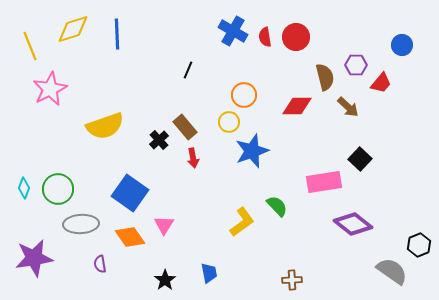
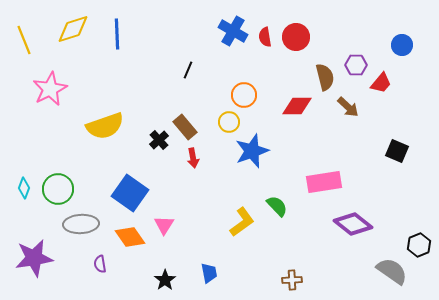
yellow line: moved 6 px left, 6 px up
black square: moved 37 px right, 8 px up; rotated 20 degrees counterclockwise
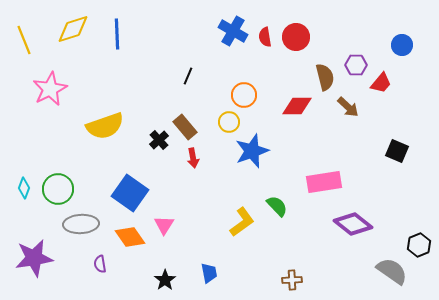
black line: moved 6 px down
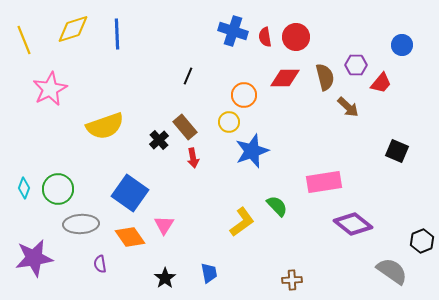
blue cross: rotated 12 degrees counterclockwise
red diamond: moved 12 px left, 28 px up
black hexagon: moved 3 px right, 4 px up
black star: moved 2 px up
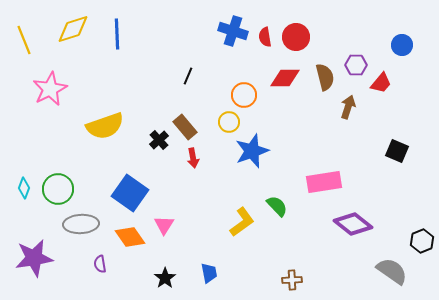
brown arrow: rotated 115 degrees counterclockwise
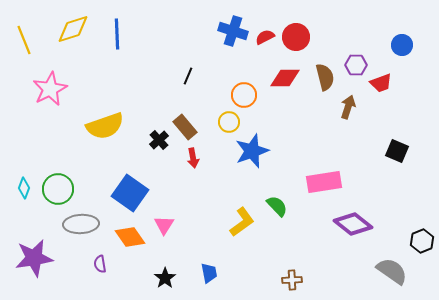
red semicircle: rotated 72 degrees clockwise
red trapezoid: rotated 30 degrees clockwise
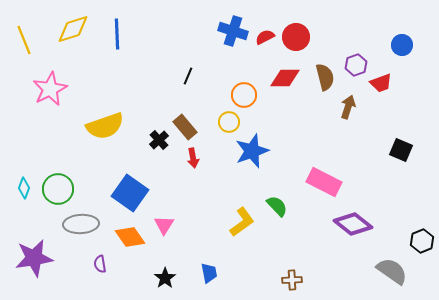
purple hexagon: rotated 20 degrees counterclockwise
black square: moved 4 px right, 1 px up
pink rectangle: rotated 36 degrees clockwise
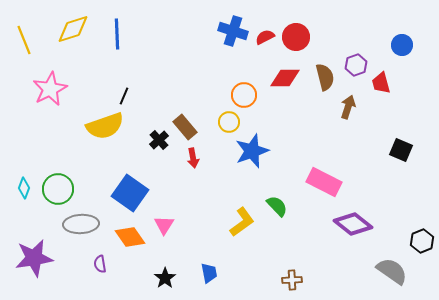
black line: moved 64 px left, 20 px down
red trapezoid: rotated 95 degrees clockwise
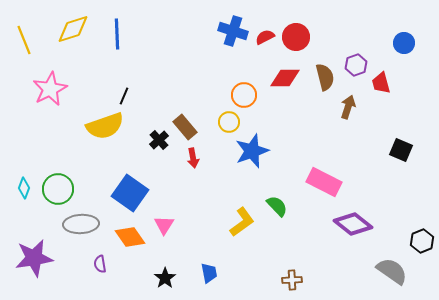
blue circle: moved 2 px right, 2 px up
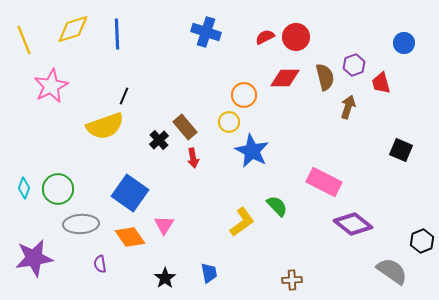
blue cross: moved 27 px left, 1 px down
purple hexagon: moved 2 px left
pink star: moved 1 px right, 3 px up
blue star: rotated 24 degrees counterclockwise
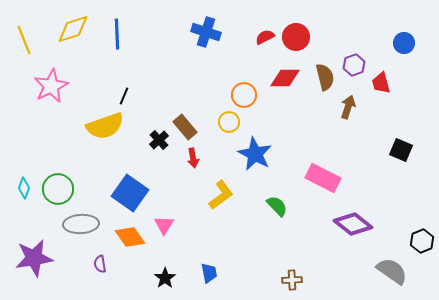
blue star: moved 3 px right, 3 px down
pink rectangle: moved 1 px left, 4 px up
yellow L-shape: moved 21 px left, 27 px up
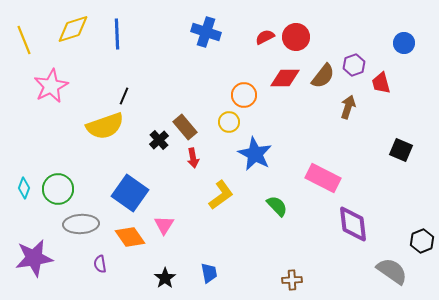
brown semicircle: moved 2 px left, 1 px up; rotated 52 degrees clockwise
purple diamond: rotated 45 degrees clockwise
